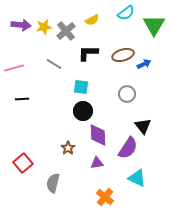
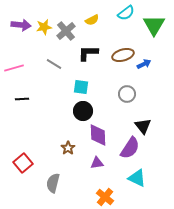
purple semicircle: moved 2 px right
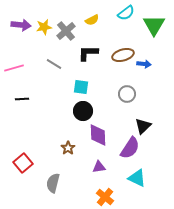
blue arrow: rotated 32 degrees clockwise
black triangle: rotated 24 degrees clockwise
purple triangle: moved 2 px right, 4 px down
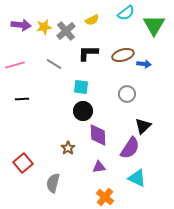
pink line: moved 1 px right, 3 px up
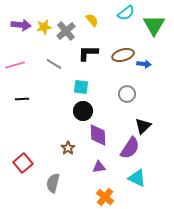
yellow semicircle: rotated 104 degrees counterclockwise
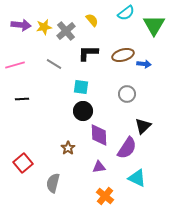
purple diamond: moved 1 px right
purple semicircle: moved 3 px left
orange cross: moved 1 px up
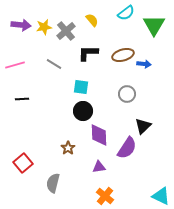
cyan triangle: moved 24 px right, 18 px down
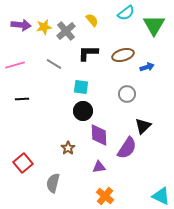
blue arrow: moved 3 px right, 3 px down; rotated 24 degrees counterclockwise
